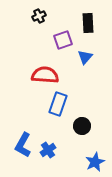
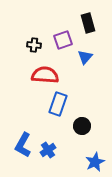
black cross: moved 5 px left, 29 px down; rotated 32 degrees clockwise
black rectangle: rotated 12 degrees counterclockwise
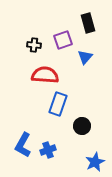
blue cross: rotated 14 degrees clockwise
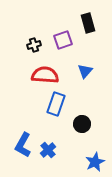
black cross: rotated 24 degrees counterclockwise
blue triangle: moved 14 px down
blue rectangle: moved 2 px left
black circle: moved 2 px up
blue cross: rotated 21 degrees counterclockwise
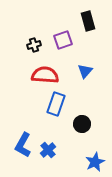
black rectangle: moved 2 px up
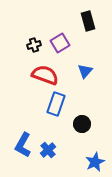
purple square: moved 3 px left, 3 px down; rotated 12 degrees counterclockwise
red semicircle: rotated 16 degrees clockwise
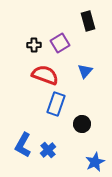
black cross: rotated 16 degrees clockwise
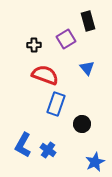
purple square: moved 6 px right, 4 px up
blue triangle: moved 2 px right, 3 px up; rotated 21 degrees counterclockwise
blue cross: rotated 14 degrees counterclockwise
